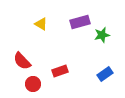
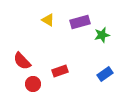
yellow triangle: moved 7 px right, 4 px up
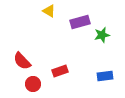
yellow triangle: moved 1 px right, 9 px up
blue rectangle: moved 2 px down; rotated 28 degrees clockwise
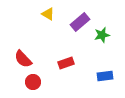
yellow triangle: moved 1 px left, 3 px down
purple rectangle: rotated 24 degrees counterclockwise
red semicircle: moved 1 px right, 2 px up
red rectangle: moved 6 px right, 8 px up
red circle: moved 2 px up
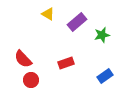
purple rectangle: moved 3 px left
blue rectangle: rotated 28 degrees counterclockwise
red circle: moved 2 px left, 2 px up
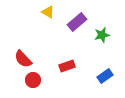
yellow triangle: moved 2 px up
red rectangle: moved 1 px right, 3 px down
red circle: moved 2 px right
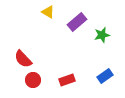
red rectangle: moved 14 px down
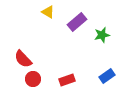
blue rectangle: moved 2 px right
red circle: moved 1 px up
